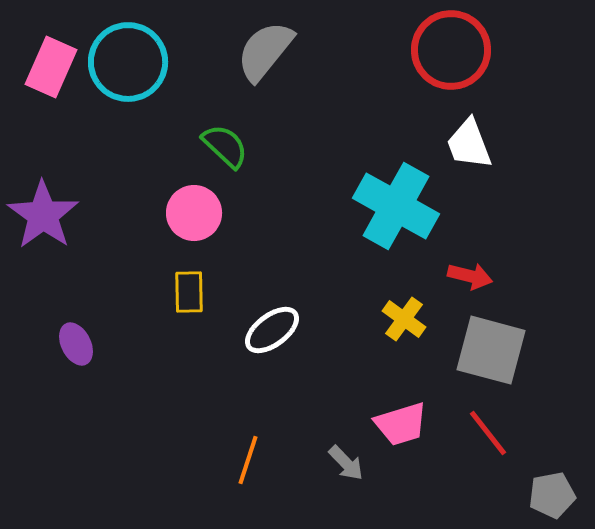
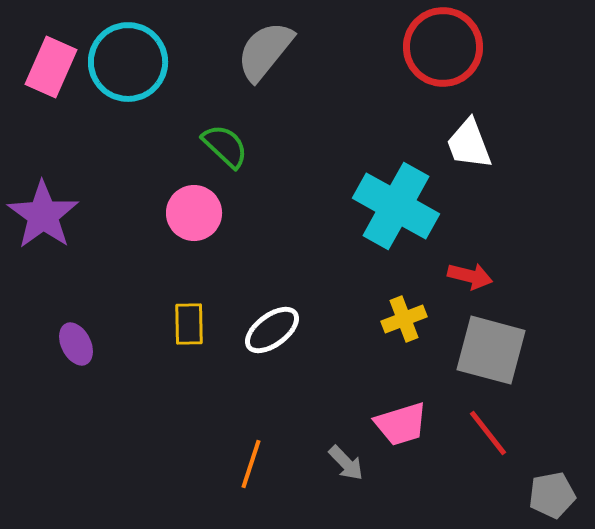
red circle: moved 8 px left, 3 px up
yellow rectangle: moved 32 px down
yellow cross: rotated 33 degrees clockwise
orange line: moved 3 px right, 4 px down
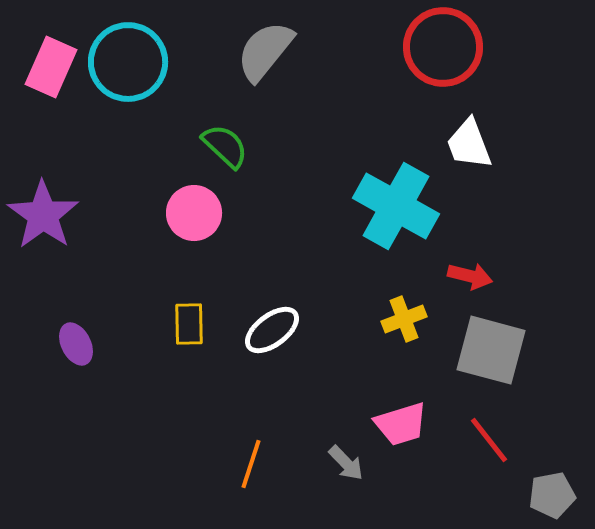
red line: moved 1 px right, 7 px down
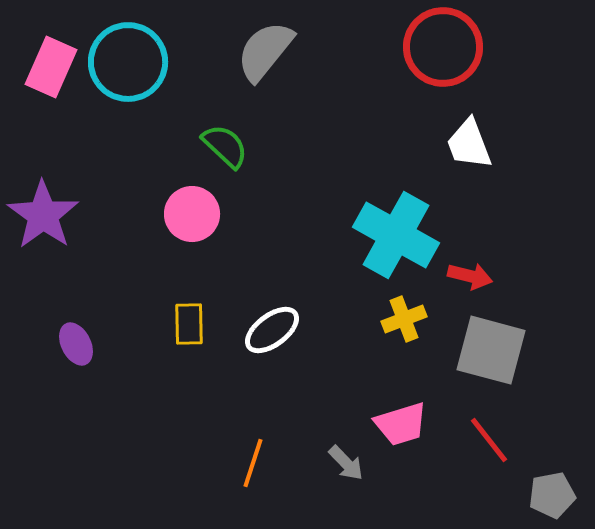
cyan cross: moved 29 px down
pink circle: moved 2 px left, 1 px down
orange line: moved 2 px right, 1 px up
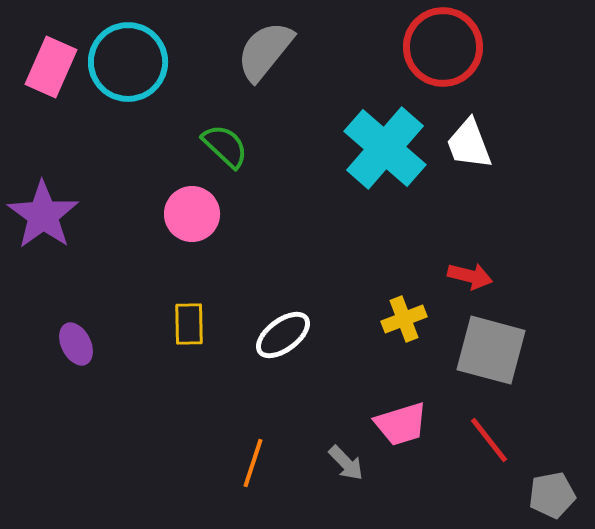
cyan cross: moved 11 px left, 87 px up; rotated 12 degrees clockwise
white ellipse: moved 11 px right, 5 px down
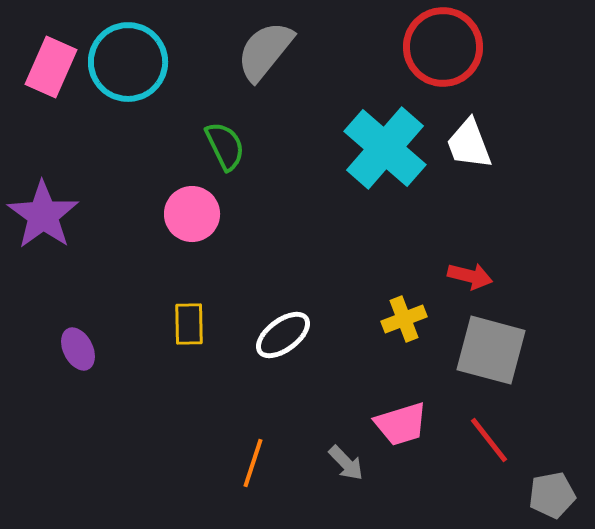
green semicircle: rotated 21 degrees clockwise
purple ellipse: moved 2 px right, 5 px down
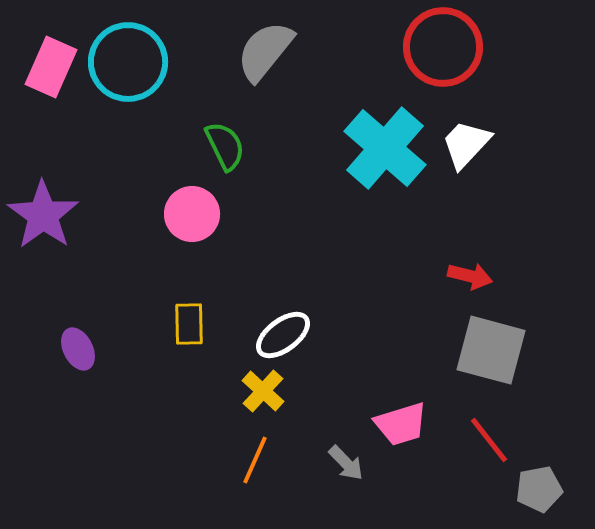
white trapezoid: moved 3 px left; rotated 64 degrees clockwise
yellow cross: moved 141 px left, 72 px down; rotated 27 degrees counterclockwise
orange line: moved 2 px right, 3 px up; rotated 6 degrees clockwise
gray pentagon: moved 13 px left, 6 px up
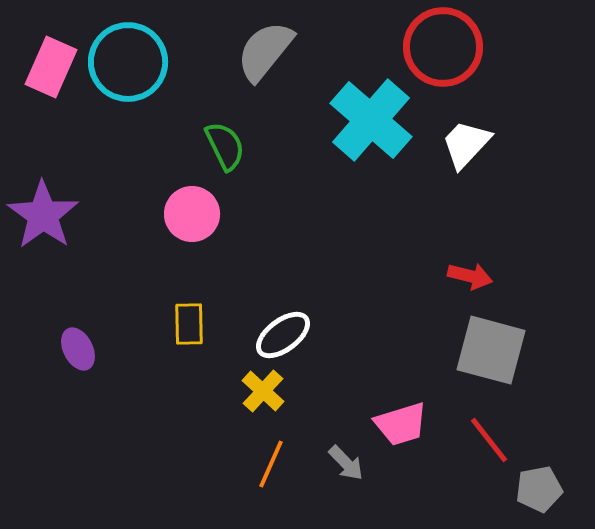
cyan cross: moved 14 px left, 28 px up
orange line: moved 16 px right, 4 px down
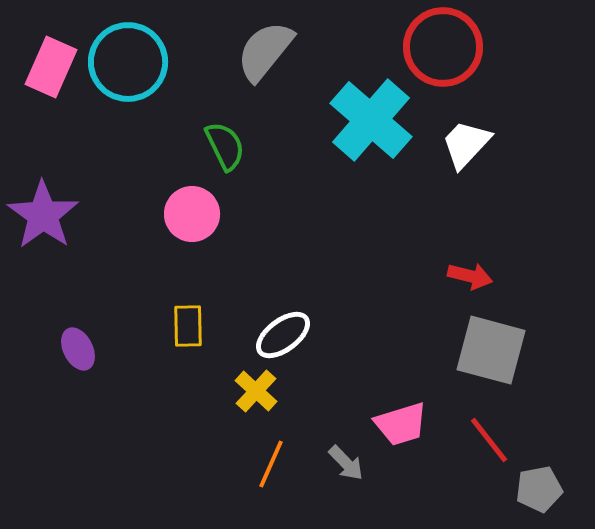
yellow rectangle: moved 1 px left, 2 px down
yellow cross: moved 7 px left
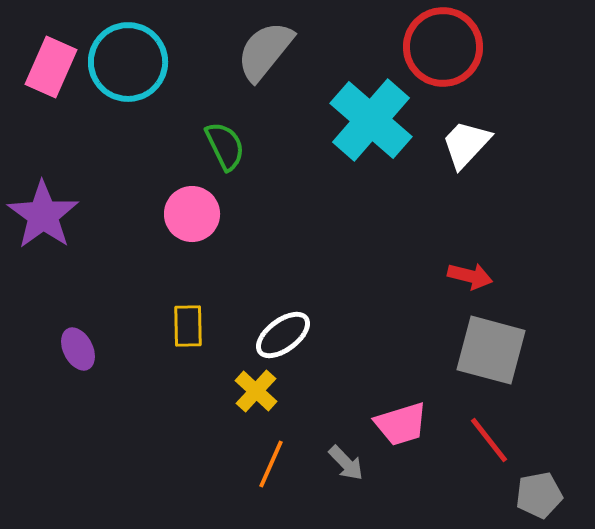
gray pentagon: moved 6 px down
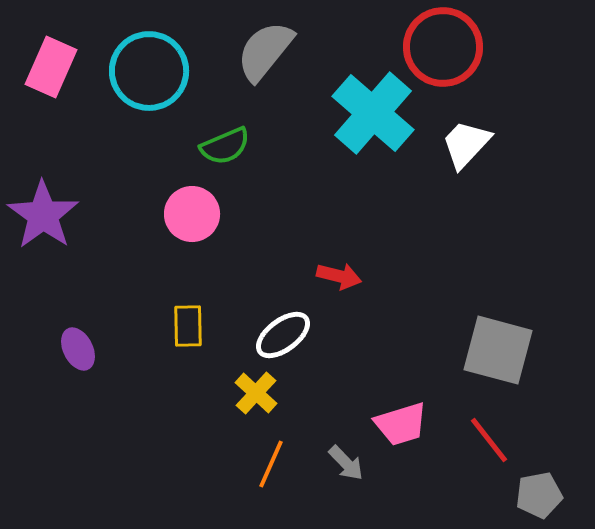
cyan circle: moved 21 px right, 9 px down
cyan cross: moved 2 px right, 7 px up
green semicircle: rotated 93 degrees clockwise
red arrow: moved 131 px left
gray square: moved 7 px right
yellow cross: moved 2 px down
